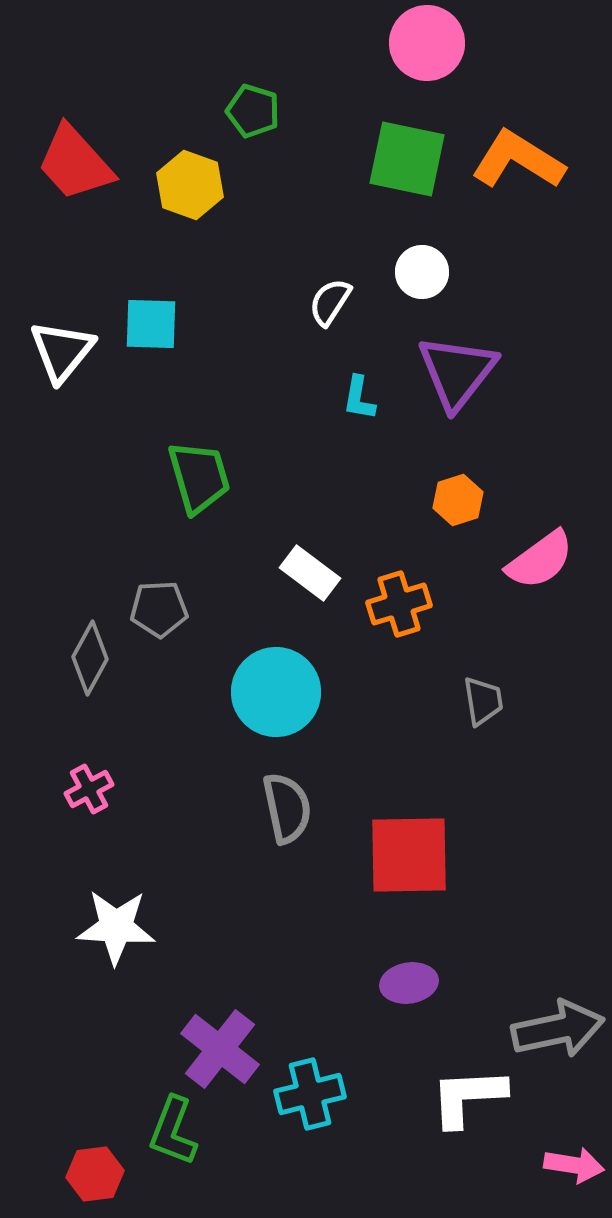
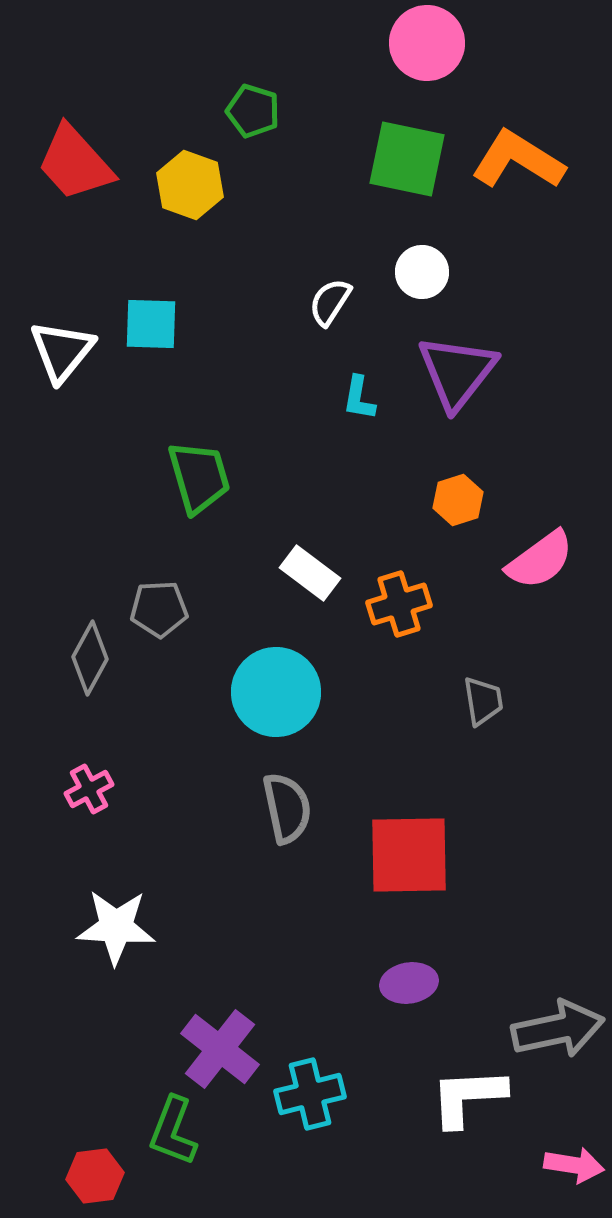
red hexagon: moved 2 px down
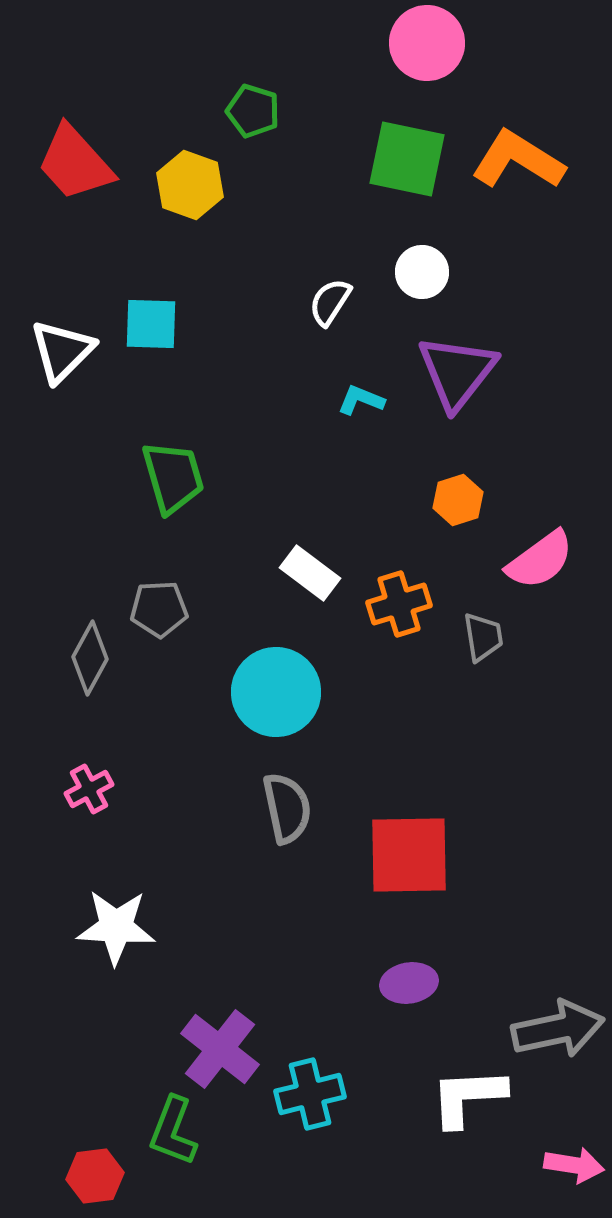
white triangle: rotated 6 degrees clockwise
cyan L-shape: moved 2 px right, 2 px down; rotated 102 degrees clockwise
green trapezoid: moved 26 px left
gray trapezoid: moved 64 px up
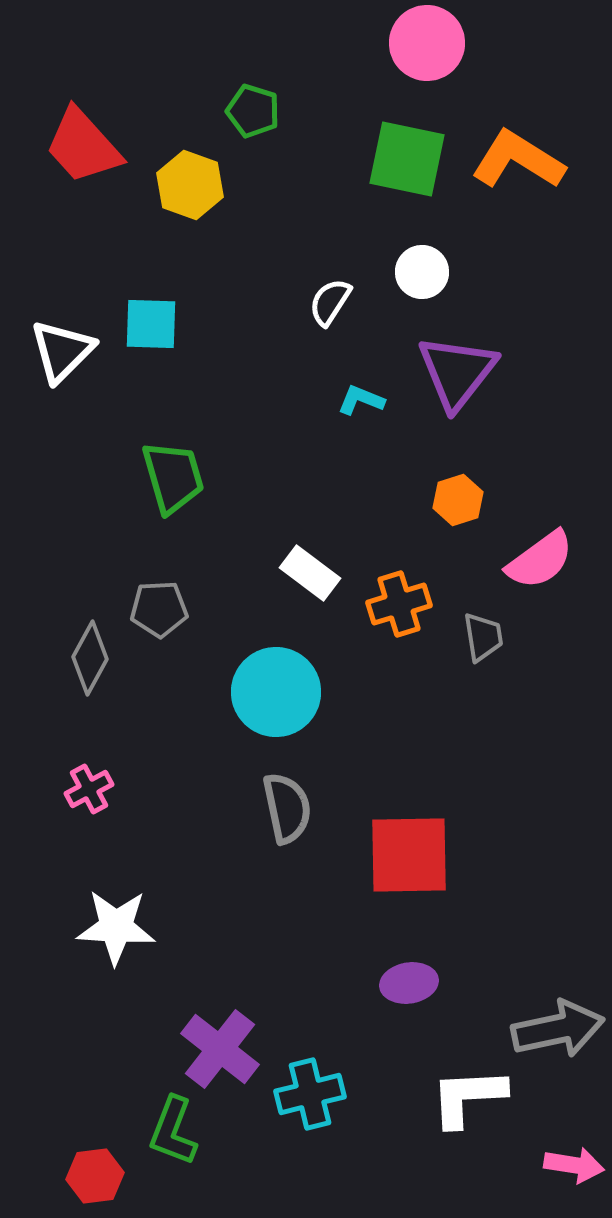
red trapezoid: moved 8 px right, 17 px up
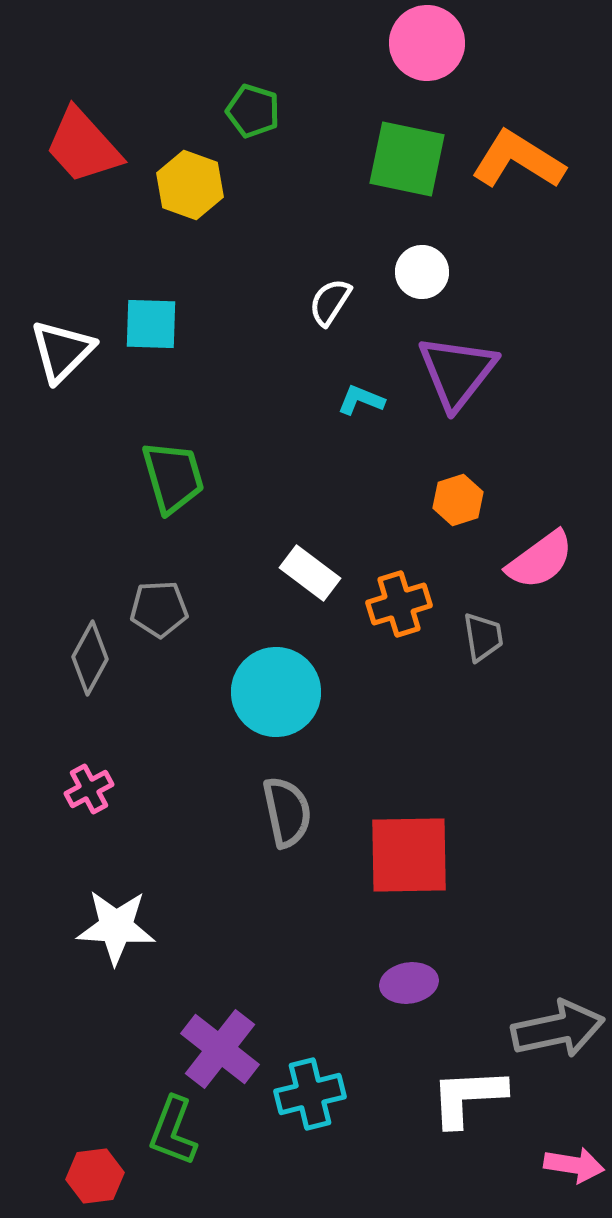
gray semicircle: moved 4 px down
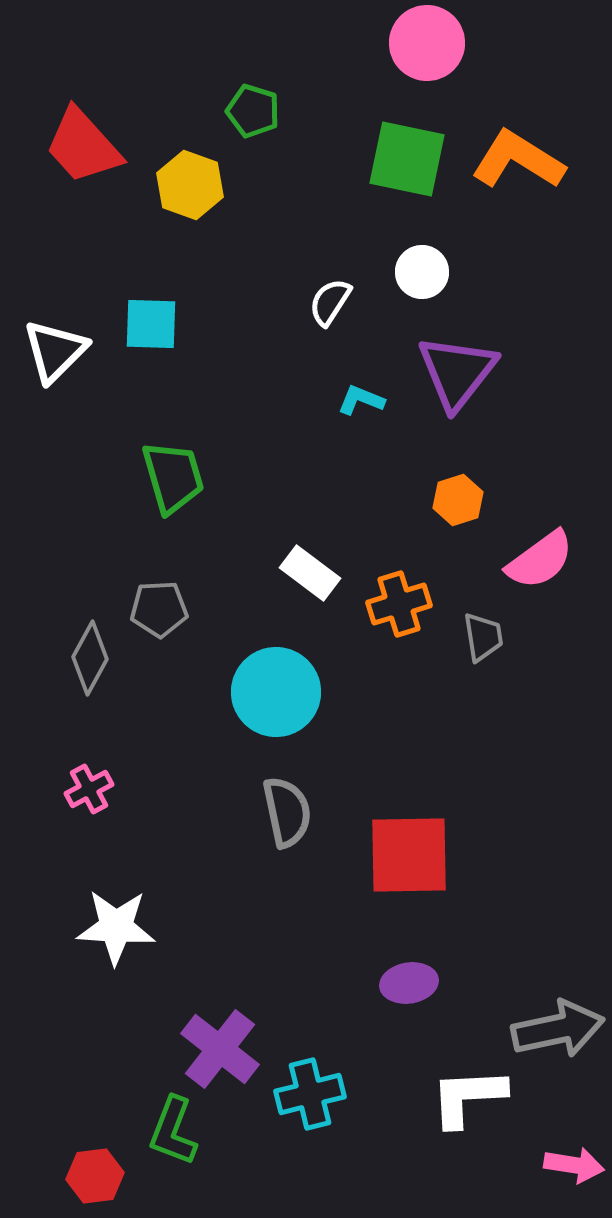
white triangle: moved 7 px left
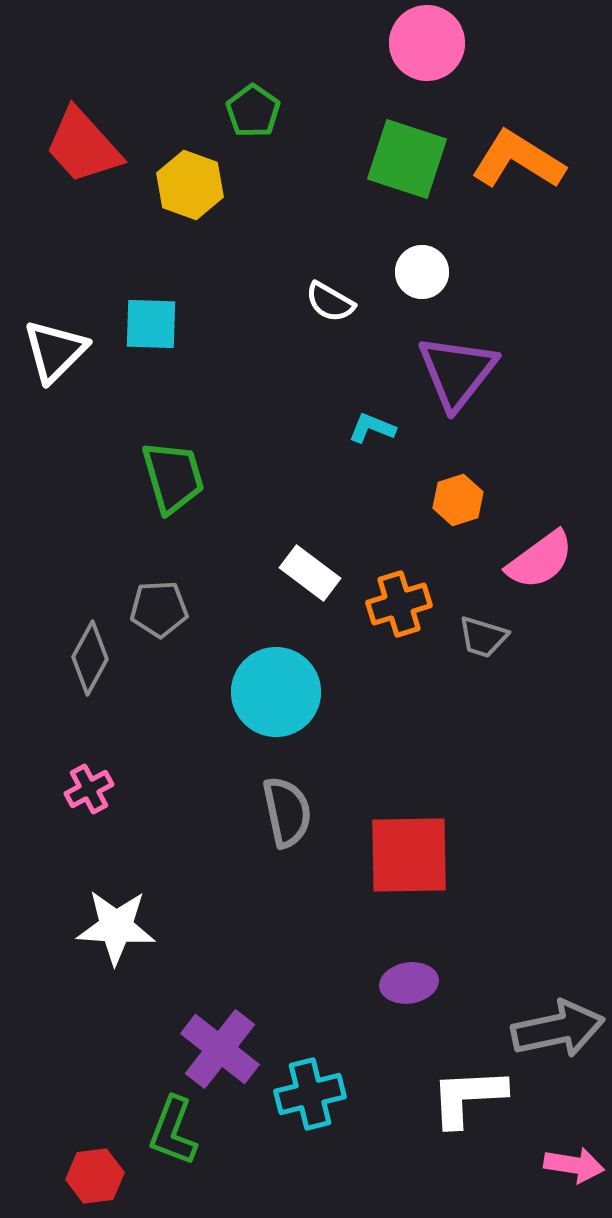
green pentagon: rotated 18 degrees clockwise
green square: rotated 6 degrees clockwise
white semicircle: rotated 93 degrees counterclockwise
cyan L-shape: moved 11 px right, 28 px down
gray trapezoid: rotated 116 degrees clockwise
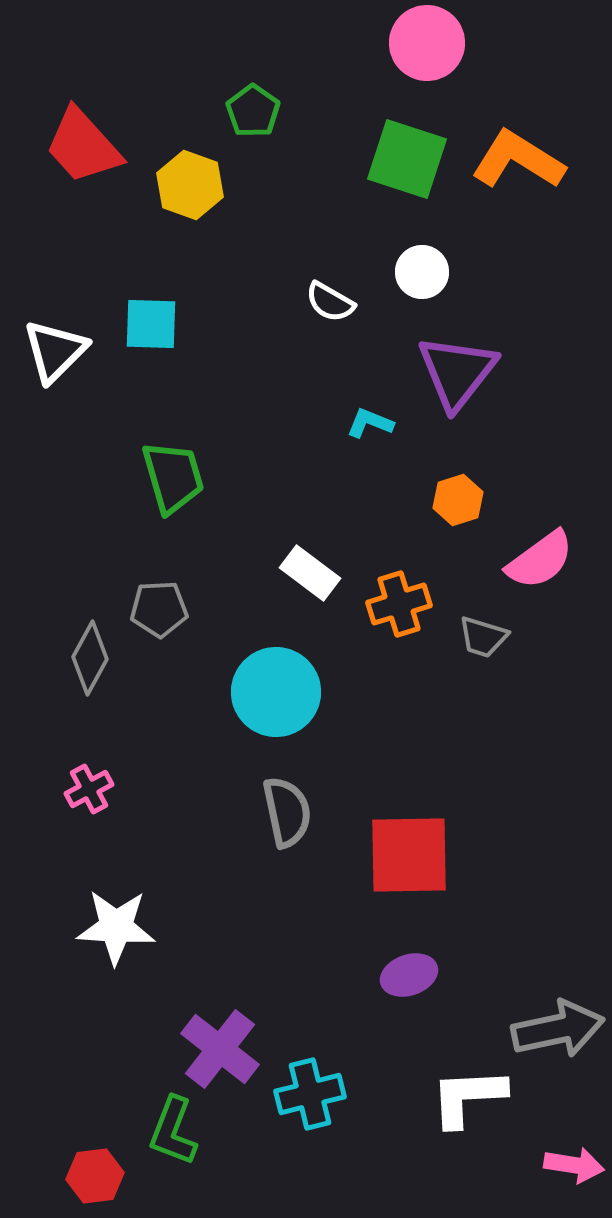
cyan L-shape: moved 2 px left, 5 px up
purple ellipse: moved 8 px up; rotated 10 degrees counterclockwise
